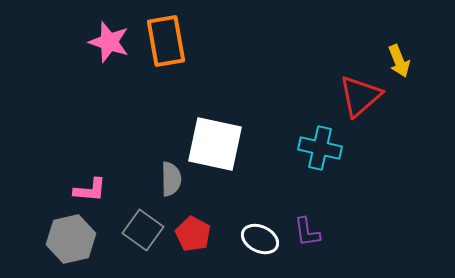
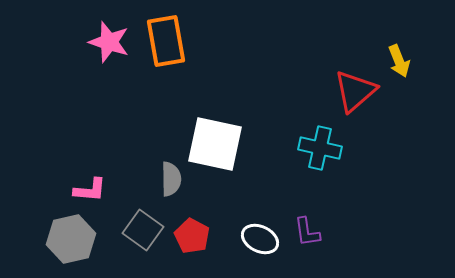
red triangle: moved 5 px left, 5 px up
red pentagon: moved 1 px left, 2 px down
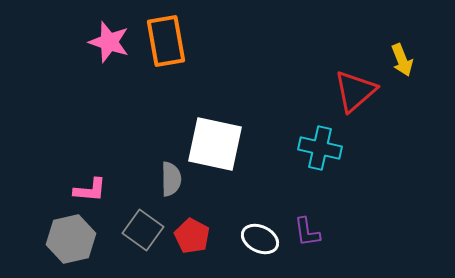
yellow arrow: moved 3 px right, 1 px up
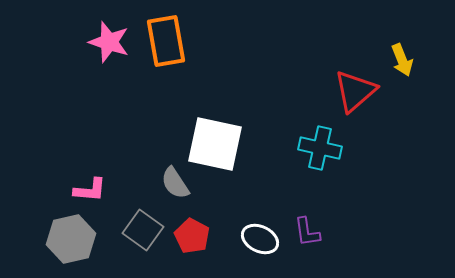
gray semicircle: moved 4 px right, 4 px down; rotated 148 degrees clockwise
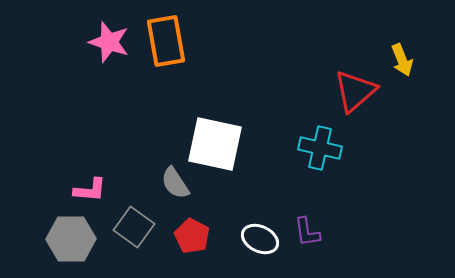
gray square: moved 9 px left, 3 px up
gray hexagon: rotated 12 degrees clockwise
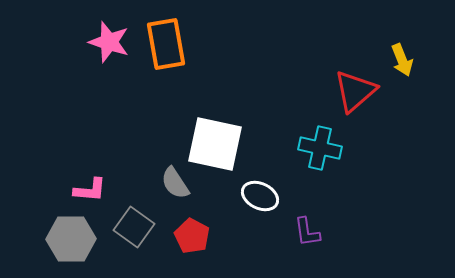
orange rectangle: moved 3 px down
white ellipse: moved 43 px up
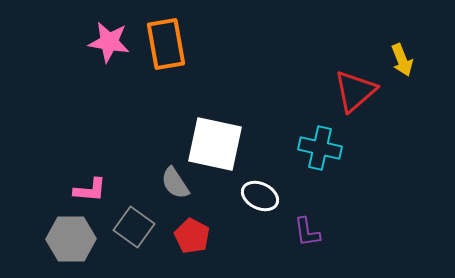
pink star: rotated 9 degrees counterclockwise
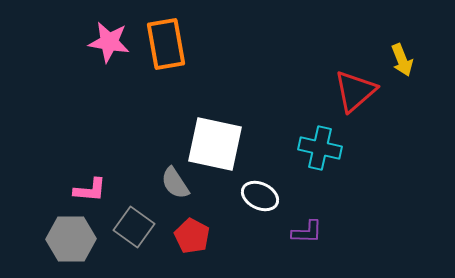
purple L-shape: rotated 80 degrees counterclockwise
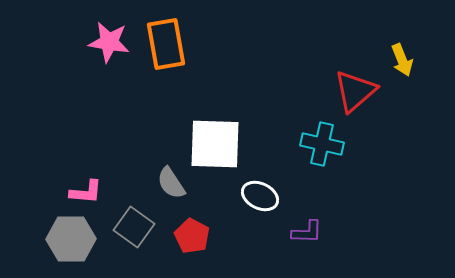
white square: rotated 10 degrees counterclockwise
cyan cross: moved 2 px right, 4 px up
gray semicircle: moved 4 px left
pink L-shape: moved 4 px left, 2 px down
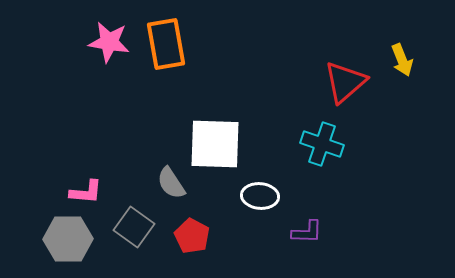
red triangle: moved 10 px left, 9 px up
cyan cross: rotated 6 degrees clockwise
white ellipse: rotated 21 degrees counterclockwise
gray hexagon: moved 3 px left
